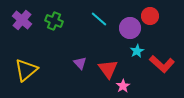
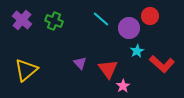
cyan line: moved 2 px right
purple circle: moved 1 px left
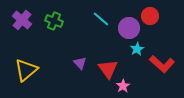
cyan star: moved 2 px up
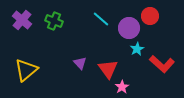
pink star: moved 1 px left, 1 px down
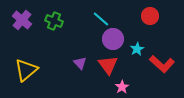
purple circle: moved 16 px left, 11 px down
red triangle: moved 4 px up
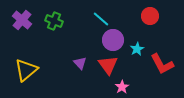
purple circle: moved 1 px down
red L-shape: rotated 20 degrees clockwise
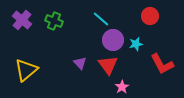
cyan star: moved 1 px left, 5 px up; rotated 16 degrees clockwise
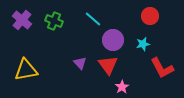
cyan line: moved 8 px left
cyan star: moved 7 px right
red L-shape: moved 4 px down
yellow triangle: rotated 30 degrees clockwise
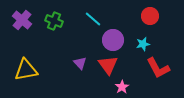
red L-shape: moved 4 px left
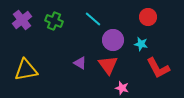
red circle: moved 2 px left, 1 px down
purple cross: rotated 12 degrees clockwise
cyan star: moved 2 px left; rotated 24 degrees clockwise
purple triangle: rotated 16 degrees counterclockwise
pink star: moved 1 px down; rotated 24 degrees counterclockwise
